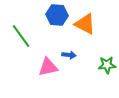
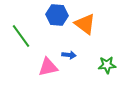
orange triangle: rotated 10 degrees clockwise
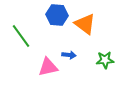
green star: moved 2 px left, 5 px up
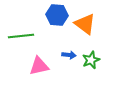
green line: rotated 60 degrees counterclockwise
green star: moved 14 px left; rotated 18 degrees counterclockwise
pink triangle: moved 9 px left, 1 px up
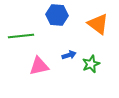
orange triangle: moved 13 px right
blue arrow: rotated 24 degrees counterclockwise
green star: moved 4 px down
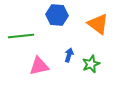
blue arrow: rotated 56 degrees counterclockwise
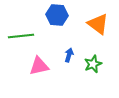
green star: moved 2 px right
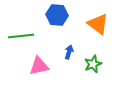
blue arrow: moved 3 px up
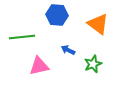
green line: moved 1 px right, 1 px down
blue arrow: moved 1 px left, 2 px up; rotated 80 degrees counterclockwise
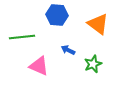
pink triangle: rotated 35 degrees clockwise
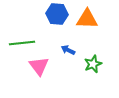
blue hexagon: moved 1 px up
orange triangle: moved 11 px left, 5 px up; rotated 35 degrees counterclockwise
green line: moved 6 px down
pink triangle: rotated 30 degrees clockwise
